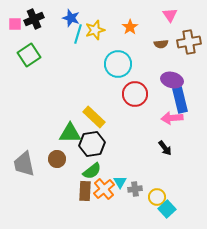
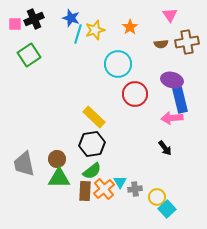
brown cross: moved 2 px left
green triangle: moved 11 px left, 45 px down
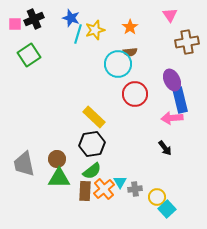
brown semicircle: moved 31 px left, 8 px down
purple ellipse: rotated 50 degrees clockwise
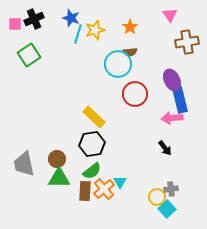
gray cross: moved 36 px right
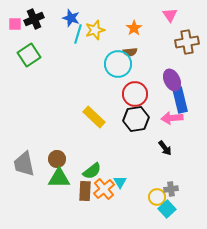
orange star: moved 4 px right, 1 px down
black hexagon: moved 44 px right, 25 px up
